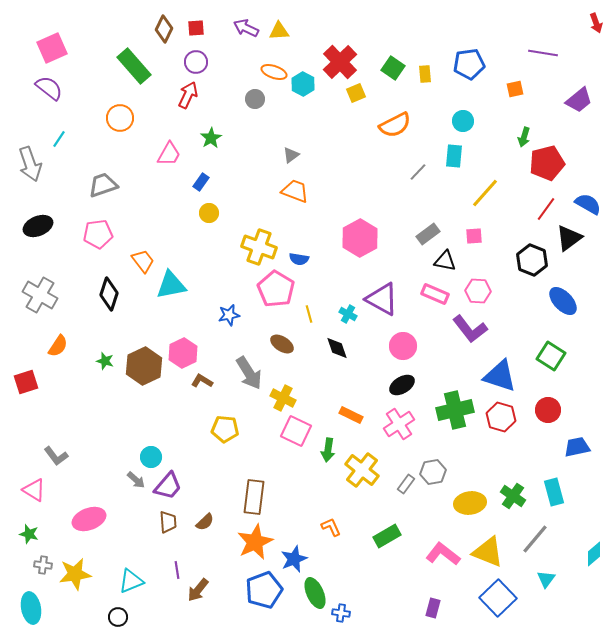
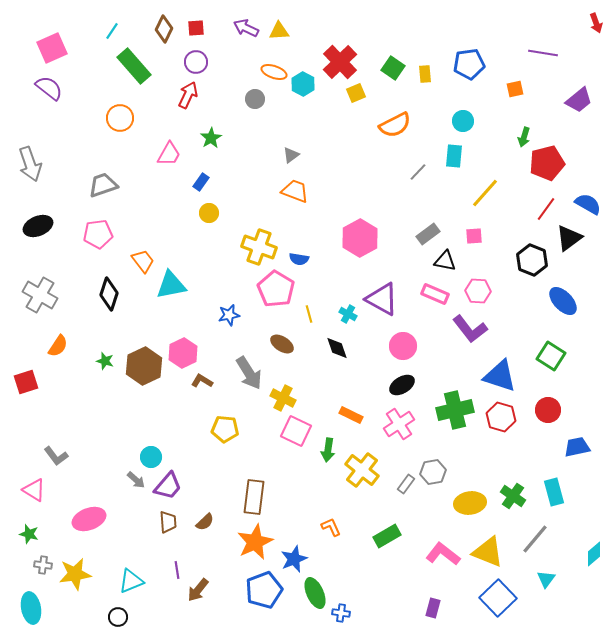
cyan line at (59, 139): moved 53 px right, 108 px up
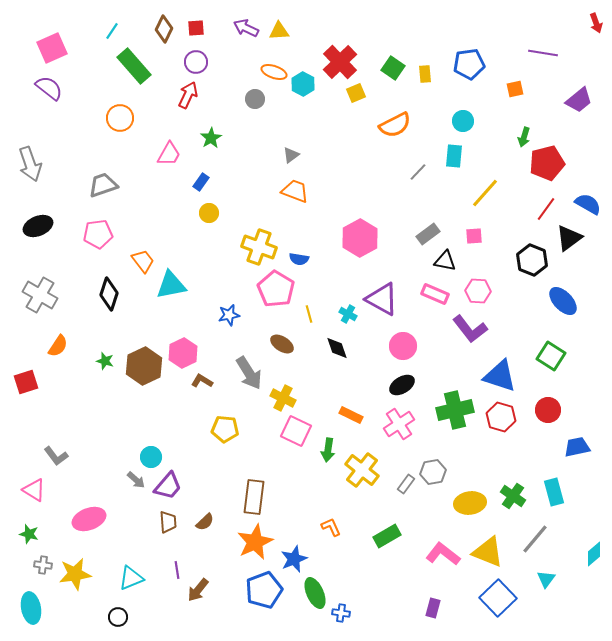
cyan triangle at (131, 581): moved 3 px up
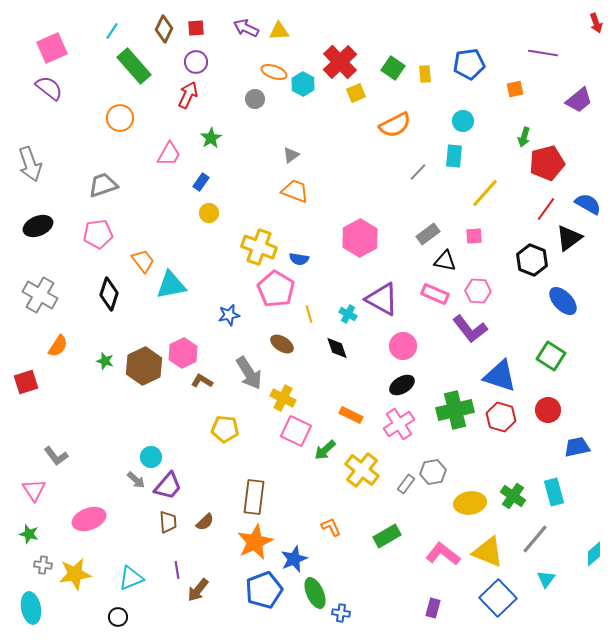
green arrow at (328, 450): moved 3 px left; rotated 40 degrees clockwise
pink triangle at (34, 490): rotated 25 degrees clockwise
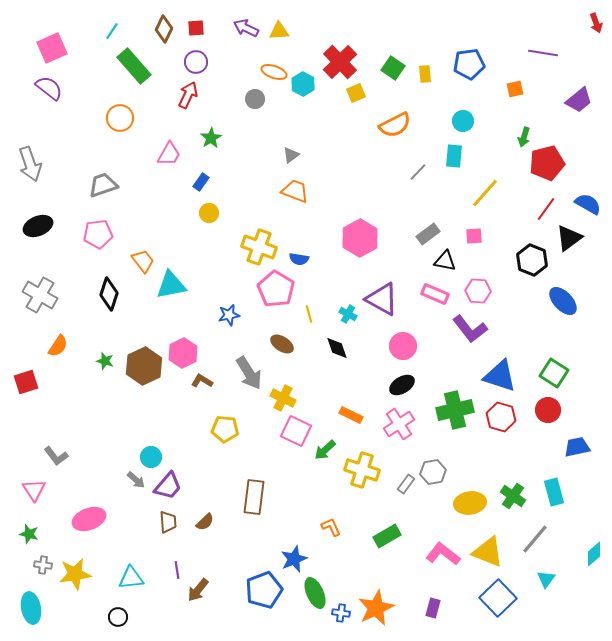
green square at (551, 356): moved 3 px right, 17 px down
yellow cross at (362, 470): rotated 20 degrees counterclockwise
orange star at (255, 542): moved 121 px right, 66 px down
cyan triangle at (131, 578): rotated 16 degrees clockwise
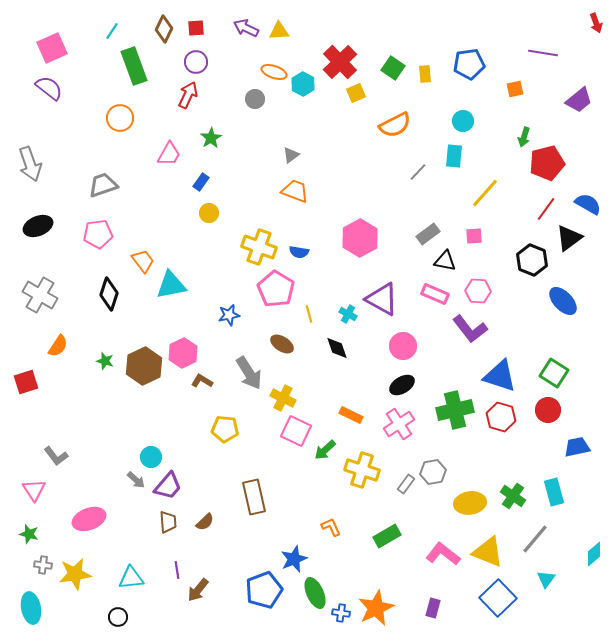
green rectangle at (134, 66): rotated 21 degrees clockwise
blue semicircle at (299, 259): moved 7 px up
brown rectangle at (254, 497): rotated 20 degrees counterclockwise
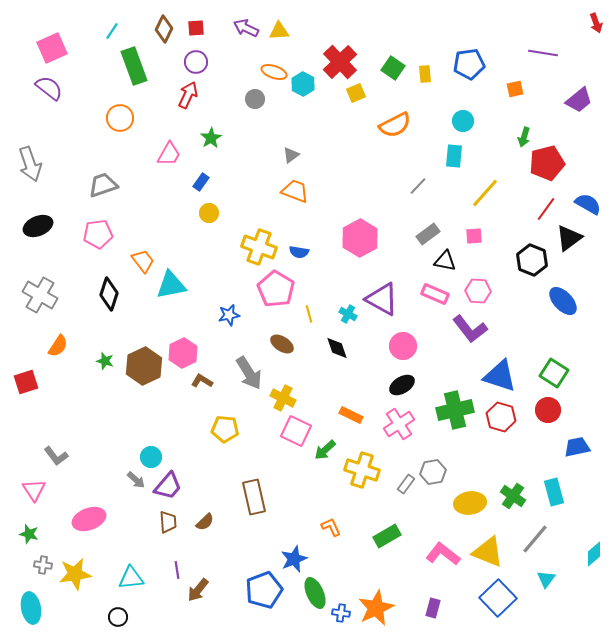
gray line at (418, 172): moved 14 px down
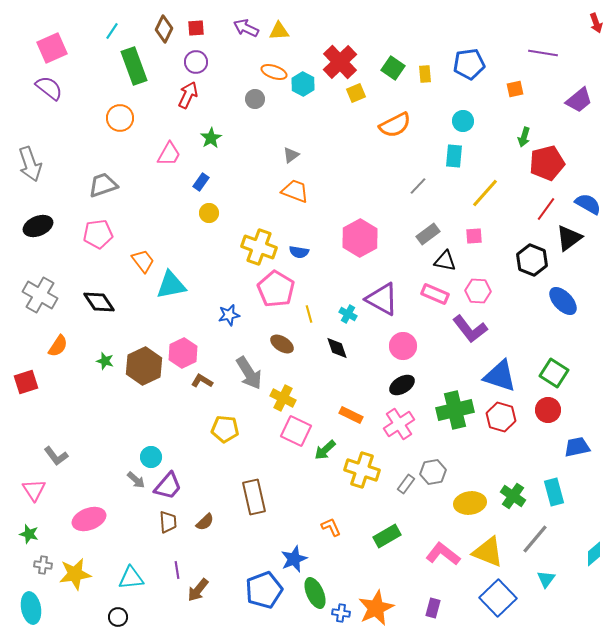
black diamond at (109, 294): moved 10 px left, 8 px down; rotated 52 degrees counterclockwise
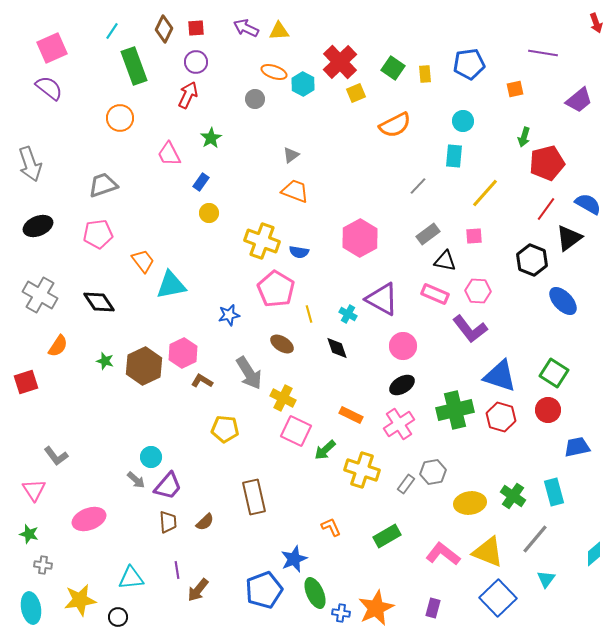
pink trapezoid at (169, 154): rotated 124 degrees clockwise
yellow cross at (259, 247): moved 3 px right, 6 px up
yellow star at (75, 574): moved 5 px right, 26 px down
